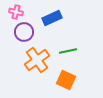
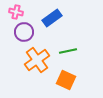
blue rectangle: rotated 12 degrees counterclockwise
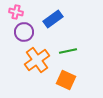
blue rectangle: moved 1 px right, 1 px down
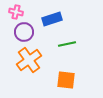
blue rectangle: moved 1 px left; rotated 18 degrees clockwise
green line: moved 1 px left, 7 px up
orange cross: moved 8 px left
orange square: rotated 18 degrees counterclockwise
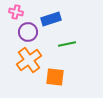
blue rectangle: moved 1 px left
purple circle: moved 4 px right
orange square: moved 11 px left, 3 px up
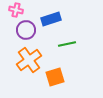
pink cross: moved 2 px up
purple circle: moved 2 px left, 2 px up
orange square: rotated 24 degrees counterclockwise
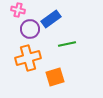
pink cross: moved 2 px right
blue rectangle: rotated 18 degrees counterclockwise
purple circle: moved 4 px right, 1 px up
orange cross: moved 1 px left, 2 px up; rotated 20 degrees clockwise
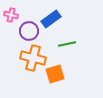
pink cross: moved 7 px left, 5 px down
purple circle: moved 1 px left, 2 px down
orange cross: moved 5 px right; rotated 30 degrees clockwise
orange square: moved 3 px up
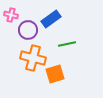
purple circle: moved 1 px left, 1 px up
